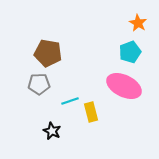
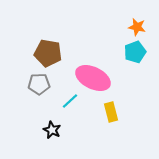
orange star: moved 1 px left, 4 px down; rotated 18 degrees counterclockwise
cyan pentagon: moved 5 px right
pink ellipse: moved 31 px left, 8 px up
cyan line: rotated 24 degrees counterclockwise
yellow rectangle: moved 20 px right
black star: moved 1 px up
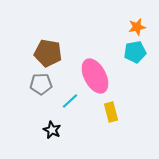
orange star: rotated 24 degrees counterclockwise
cyan pentagon: rotated 10 degrees clockwise
pink ellipse: moved 2 px right, 2 px up; rotated 36 degrees clockwise
gray pentagon: moved 2 px right
